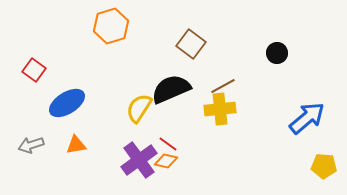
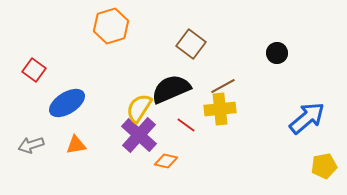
red line: moved 18 px right, 19 px up
purple cross: moved 25 px up; rotated 12 degrees counterclockwise
yellow pentagon: rotated 15 degrees counterclockwise
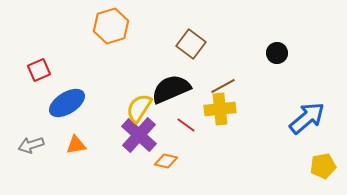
red square: moved 5 px right; rotated 30 degrees clockwise
yellow pentagon: moved 1 px left
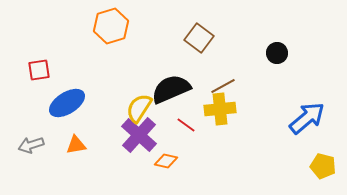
brown square: moved 8 px right, 6 px up
red square: rotated 15 degrees clockwise
yellow pentagon: rotated 25 degrees clockwise
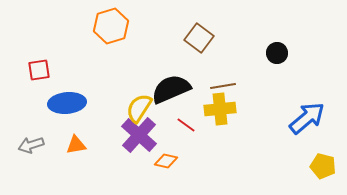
brown line: rotated 20 degrees clockwise
blue ellipse: rotated 27 degrees clockwise
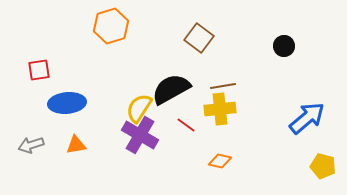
black circle: moved 7 px right, 7 px up
black semicircle: rotated 6 degrees counterclockwise
purple cross: moved 1 px right; rotated 12 degrees counterclockwise
orange diamond: moved 54 px right
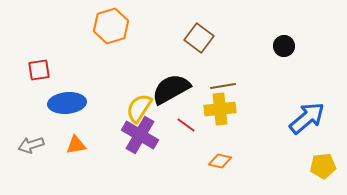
yellow pentagon: rotated 20 degrees counterclockwise
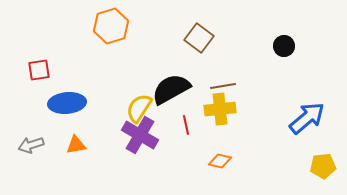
red line: rotated 42 degrees clockwise
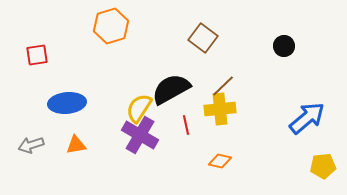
brown square: moved 4 px right
red square: moved 2 px left, 15 px up
brown line: rotated 35 degrees counterclockwise
